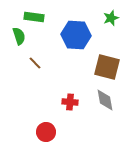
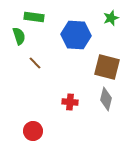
gray diamond: moved 1 px right, 1 px up; rotated 25 degrees clockwise
red circle: moved 13 px left, 1 px up
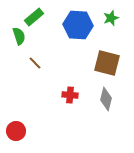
green rectangle: rotated 48 degrees counterclockwise
blue hexagon: moved 2 px right, 10 px up
brown square: moved 4 px up
red cross: moved 7 px up
red circle: moved 17 px left
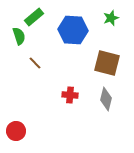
blue hexagon: moved 5 px left, 5 px down
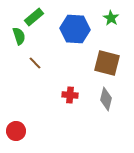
green star: rotated 21 degrees counterclockwise
blue hexagon: moved 2 px right, 1 px up
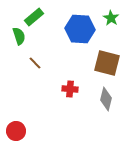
blue hexagon: moved 5 px right
red cross: moved 6 px up
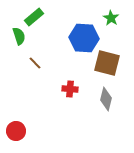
blue hexagon: moved 4 px right, 9 px down
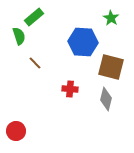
blue hexagon: moved 1 px left, 4 px down
brown square: moved 4 px right, 4 px down
